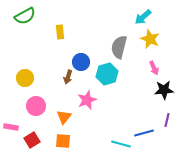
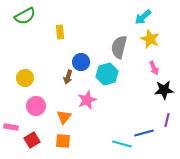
cyan line: moved 1 px right
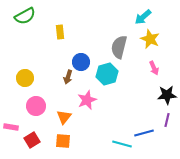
black star: moved 3 px right, 5 px down
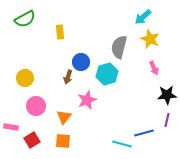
green semicircle: moved 3 px down
